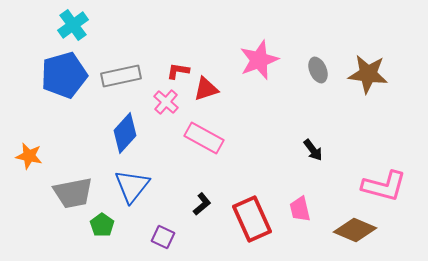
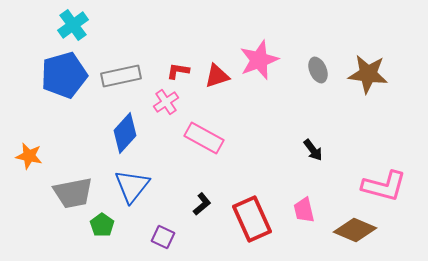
red triangle: moved 11 px right, 13 px up
pink cross: rotated 15 degrees clockwise
pink trapezoid: moved 4 px right, 1 px down
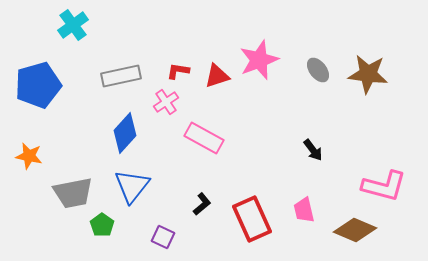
gray ellipse: rotated 15 degrees counterclockwise
blue pentagon: moved 26 px left, 10 px down
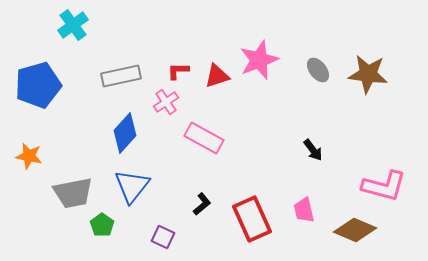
red L-shape: rotated 10 degrees counterclockwise
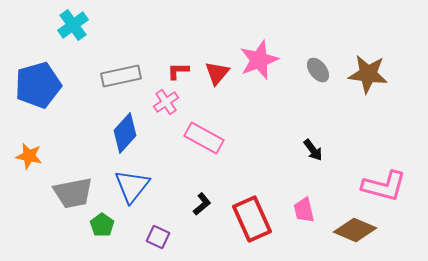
red triangle: moved 3 px up; rotated 32 degrees counterclockwise
purple square: moved 5 px left
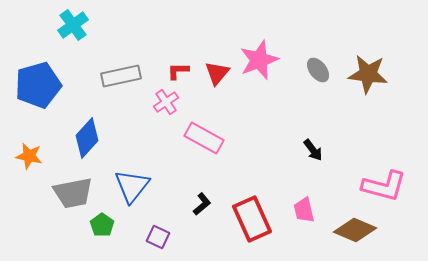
blue diamond: moved 38 px left, 5 px down
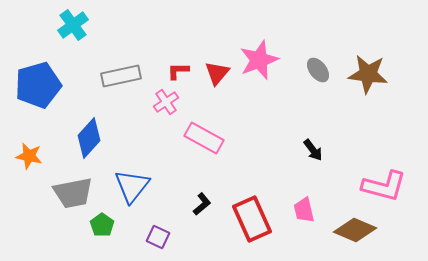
blue diamond: moved 2 px right
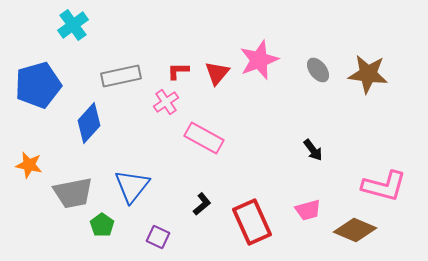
blue diamond: moved 15 px up
orange star: moved 9 px down
pink trapezoid: moved 4 px right; rotated 92 degrees counterclockwise
red rectangle: moved 3 px down
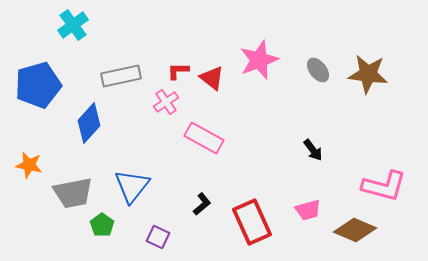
red triangle: moved 5 px left, 5 px down; rotated 32 degrees counterclockwise
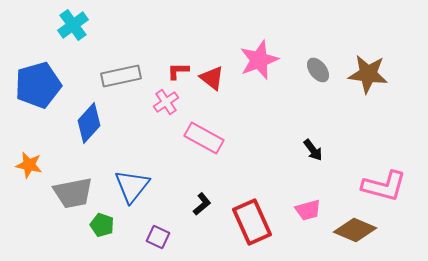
green pentagon: rotated 15 degrees counterclockwise
